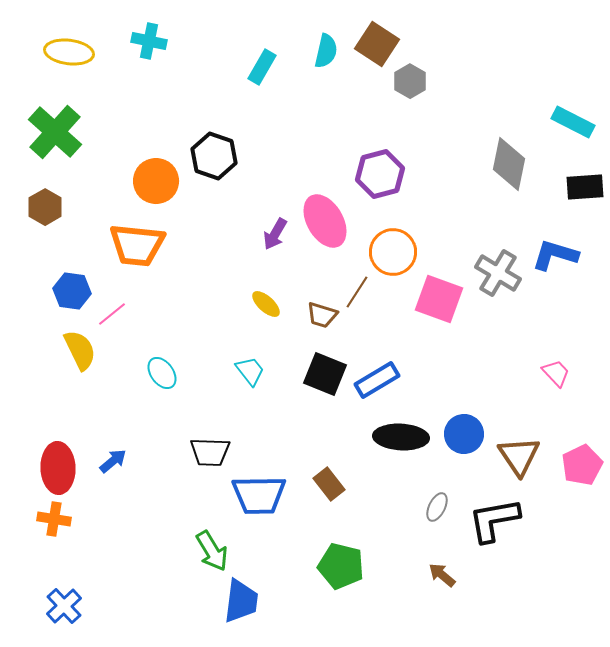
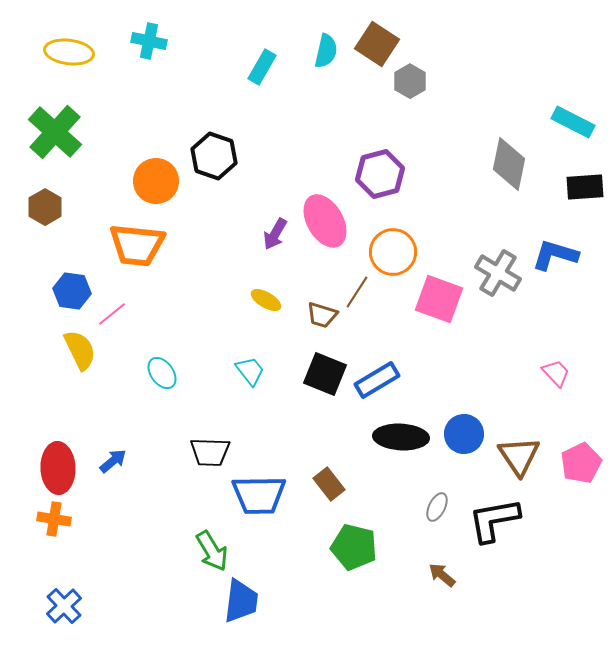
yellow ellipse at (266, 304): moved 4 px up; rotated 12 degrees counterclockwise
pink pentagon at (582, 465): moved 1 px left, 2 px up
green pentagon at (341, 566): moved 13 px right, 19 px up
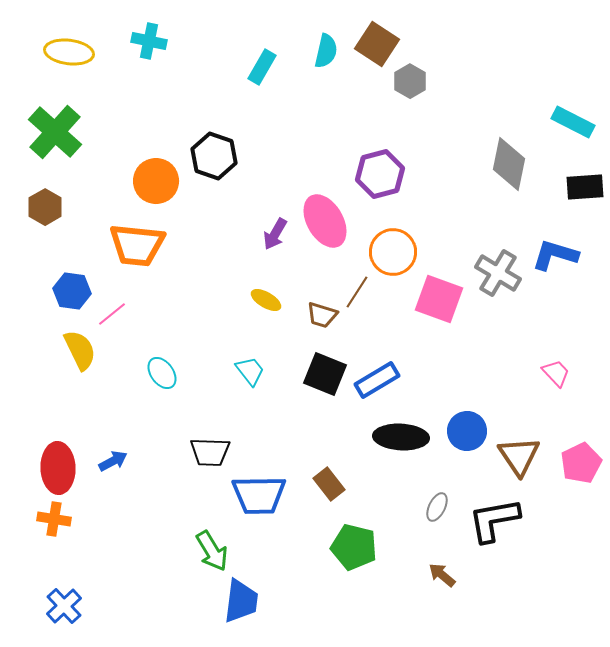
blue circle at (464, 434): moved 3 px right, 3 px up
blue arrow at (113, 461): rotated 12 degrees clockwise
